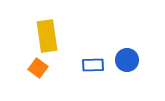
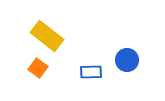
yellow rectangle: rotated 44 degrees counterclockwise
blue rectangle: moved 2 px left, 7 px down
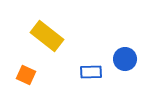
blue circle: moved 2 px left, 1 px up
orange square: moved 12 px left, 7 px down; rotated 12 degrees counterclockwise
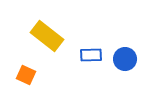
blue rectangle: moved 17 px up
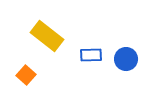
blue circle: moved 1 px right
orange square: rotated 18 degrees clockwise
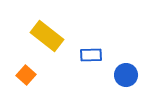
blue circle: moved 16 px down
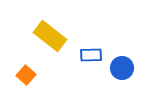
yellow rectangle: moved 3 px right
blue circle: moved 4 px left, 7 px up
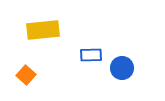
yellow rectangle: moved 7 px left, 6 px up; rotated 44 degrees counterclockwise
